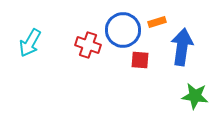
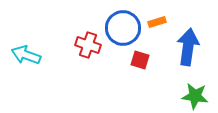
blue circle: moved 2 px up
cyan arrow: moved 4 px left, 12 px down; rotated 80 degrees clockwise
blue arrow: moved 6 px right
red square: rotated 12 degrees clockwise
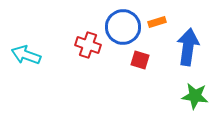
blue circle: moved 1 px up
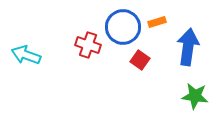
red square: rotated 18 degrees clockwise
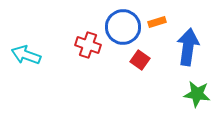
green star: moved 2 px right, 2 px up
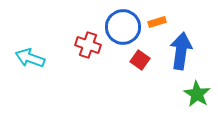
blue arrow: moved 7 px left, 4 px down
cyan arrow: moved 4 px right, 3 px down
green star: rotated 24 degrees clockwise
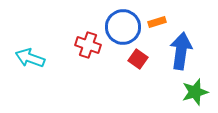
red square: moved 2 px left, 1 px up
green star: moved 2 px left, 2 px up; rotated 24 degrees clockwise
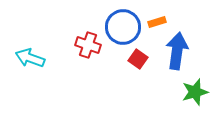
blue arrow: moved 4 px left
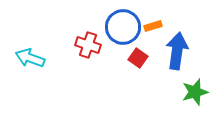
orange rectangle: moved 4 px left, 4 px down
red square: moved 1 px up
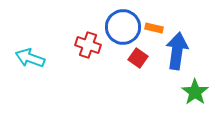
orange rectangle: moved 1 px right, 2 px down; rotated 30 degrees clockwise
green star: rotated 20 degrees counterclockwise
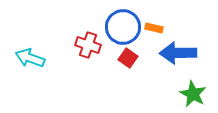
blue arrow: moved 1 px right, 2 px down; rotated 99 degrees counterclockwise
red square: moved 10 px left
green star: moved 2 px left, 2 px down; rotated 8 degrees counterclockwise
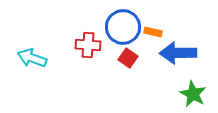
orange rectangle: moved 1 px left, 4 px down
red cross: rotated 15 degrees counterclockwise
cyan arrow: moved 2 px right
